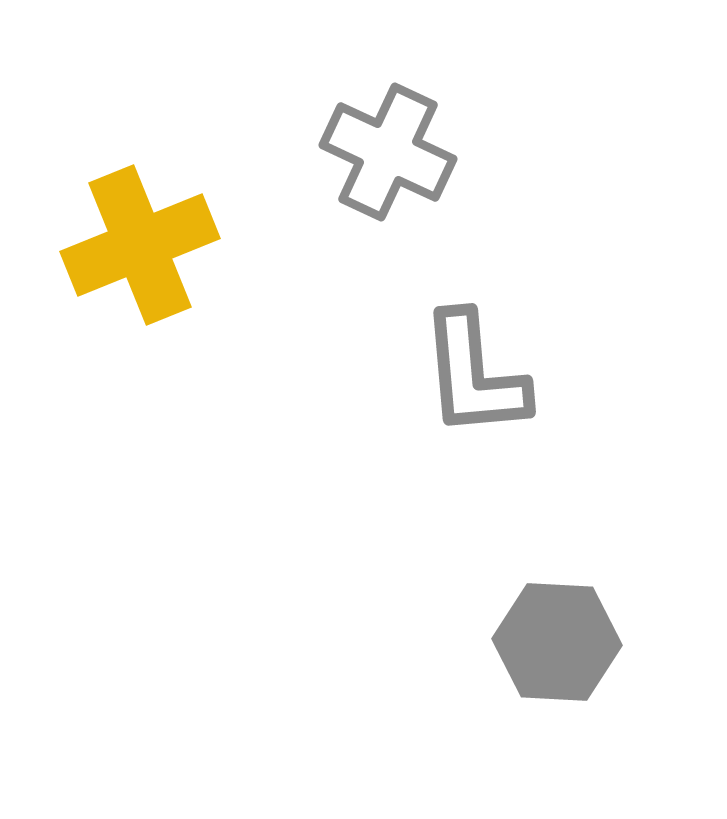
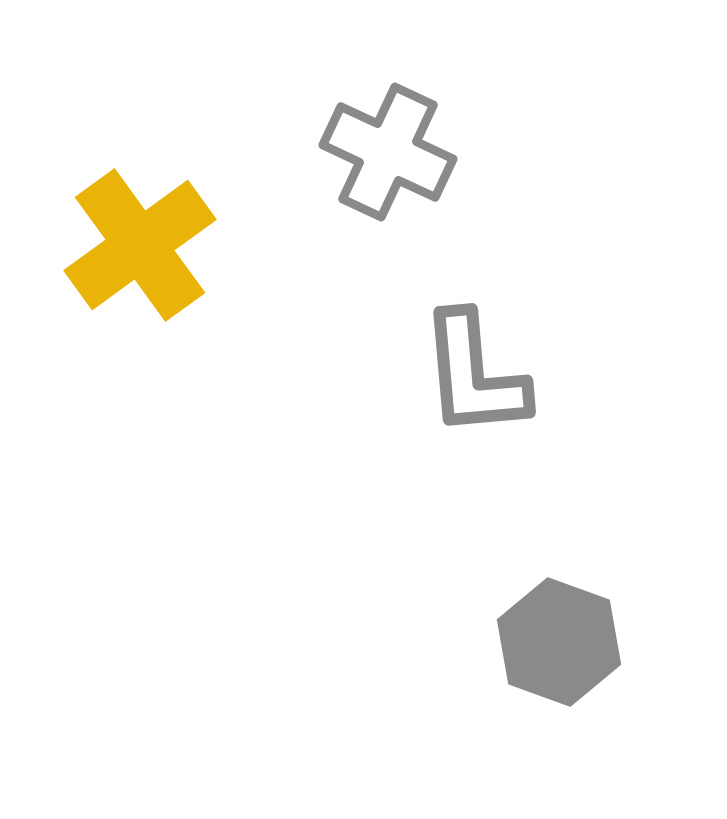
yellow cross: rotated 14 degrees counterclockwise
gray hexagon: moved 2 px right; rotated 17 degrees clockwise
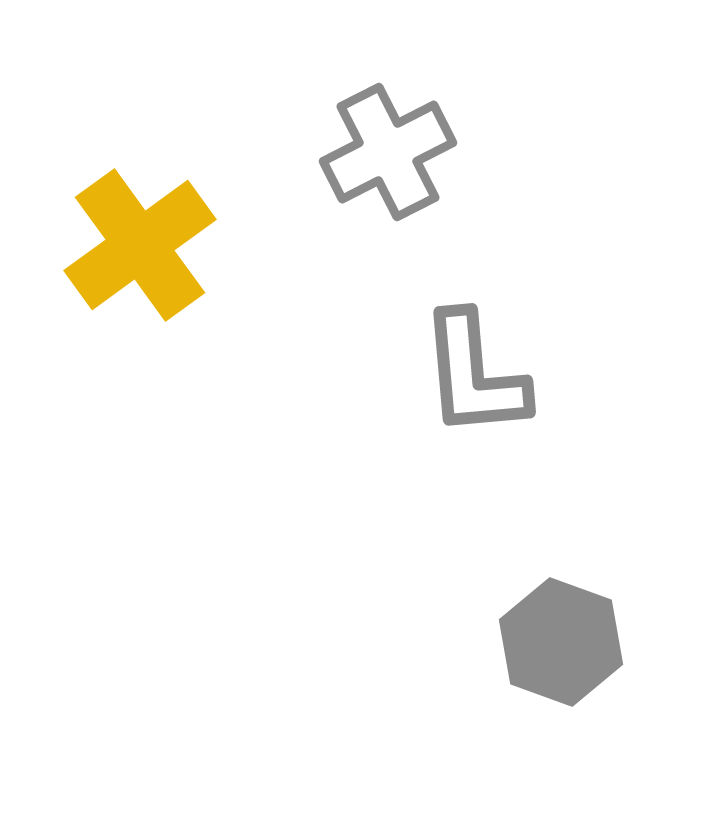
gray cross: rotated 38 degrees clockwise
gray hexagon: moved 2 px right
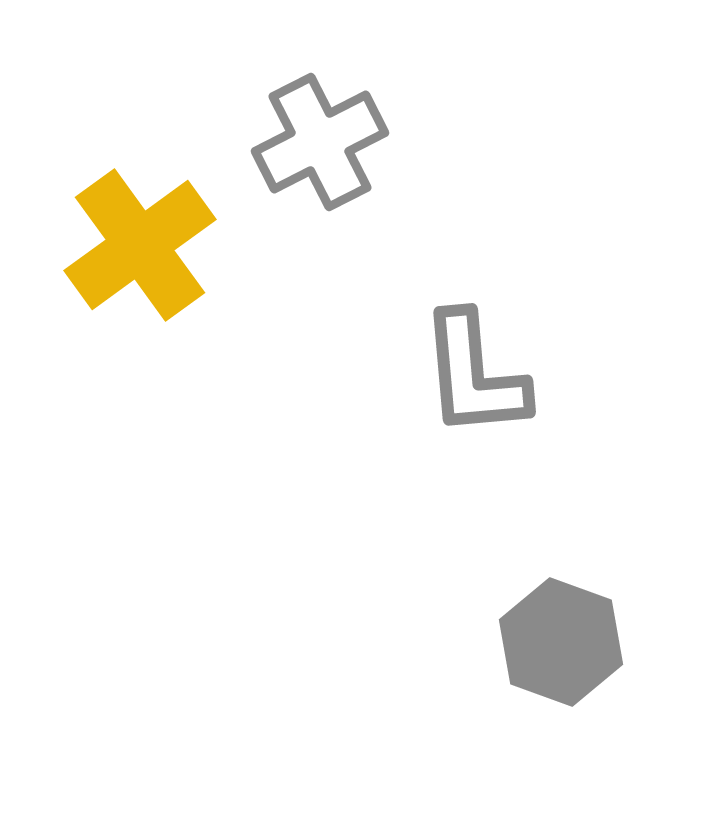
gray cross: moved 68 px left, 10 px up
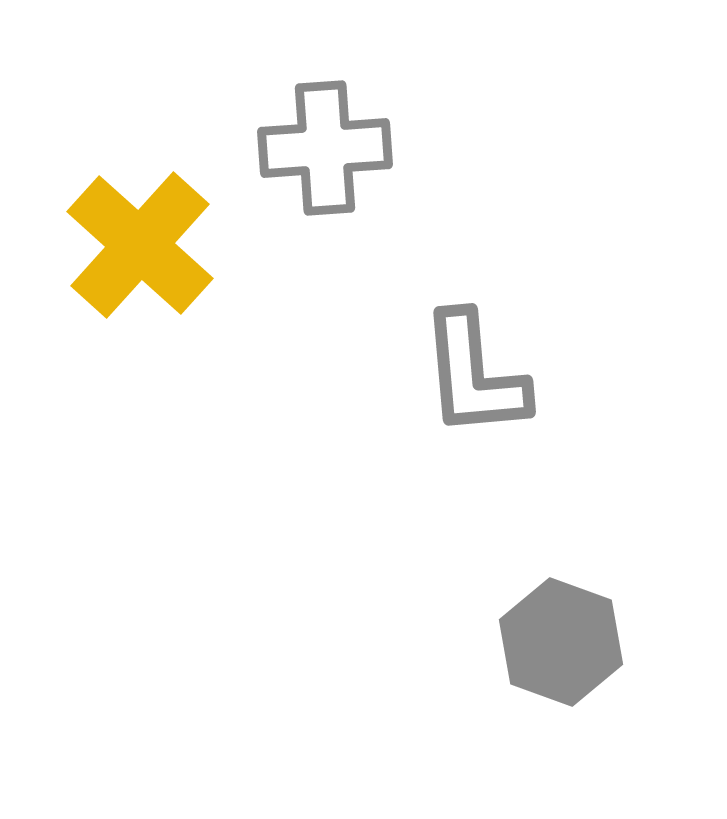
gray cross: moved 5 px right, 6 px down; rotated 23 degrees clockwise
yellow cross: rotated 12 degrees counterclockwise
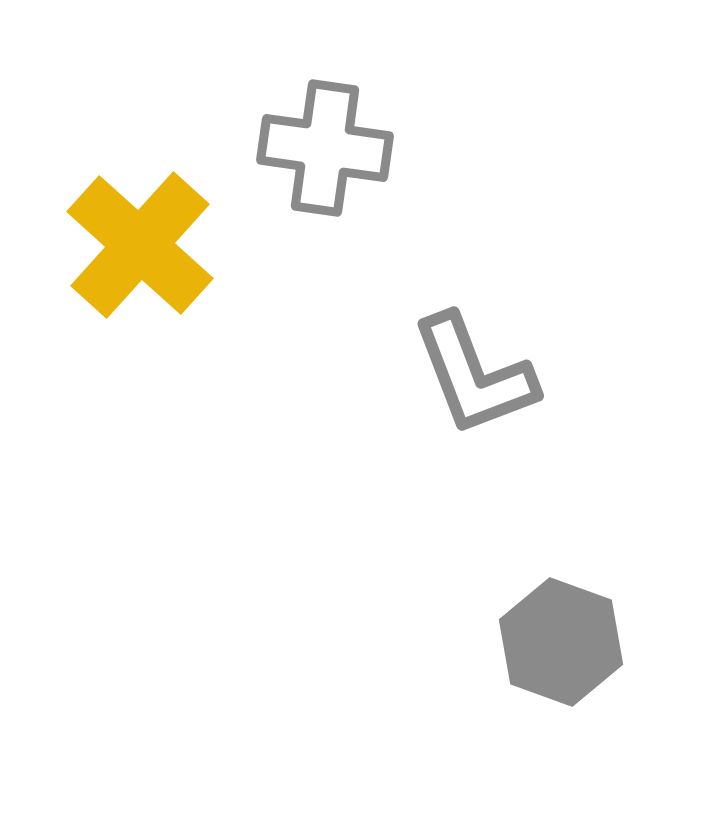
gray cross: rotated 12 degrees clockwise
gray L-shape: rotated 16 degrees counterclockwise
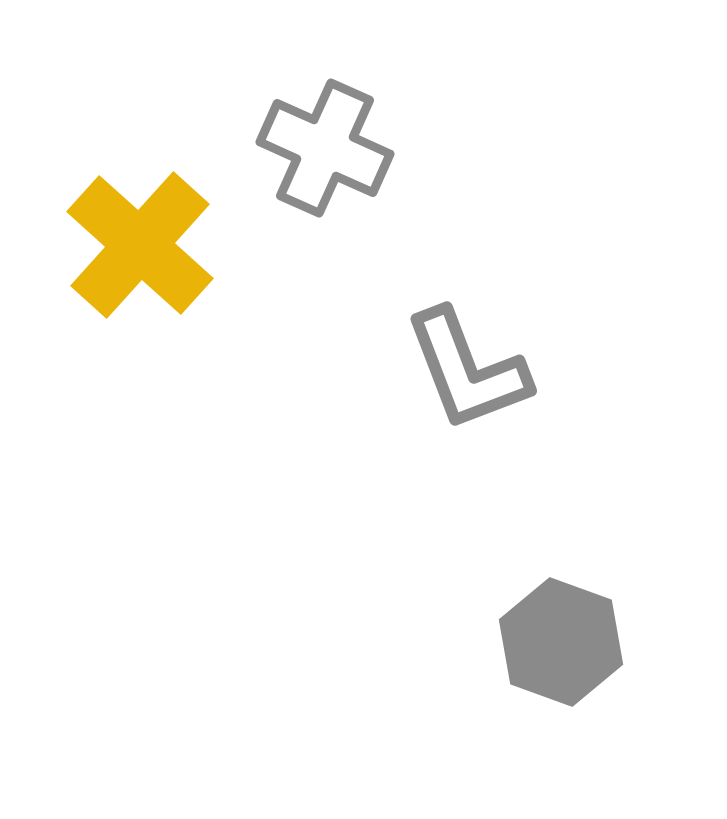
gray cross: rotated 16 degrees clockwise
gray L-shape: moved 7 px left, 5 px up
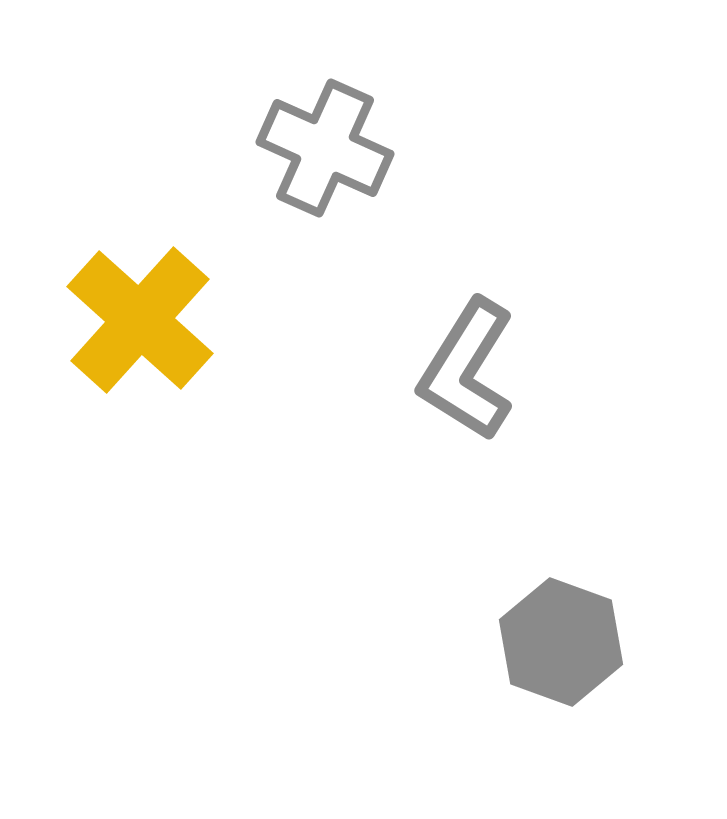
yellow cross: moved 75 px down
gray L-shape: rotated 53 degrees clockwise
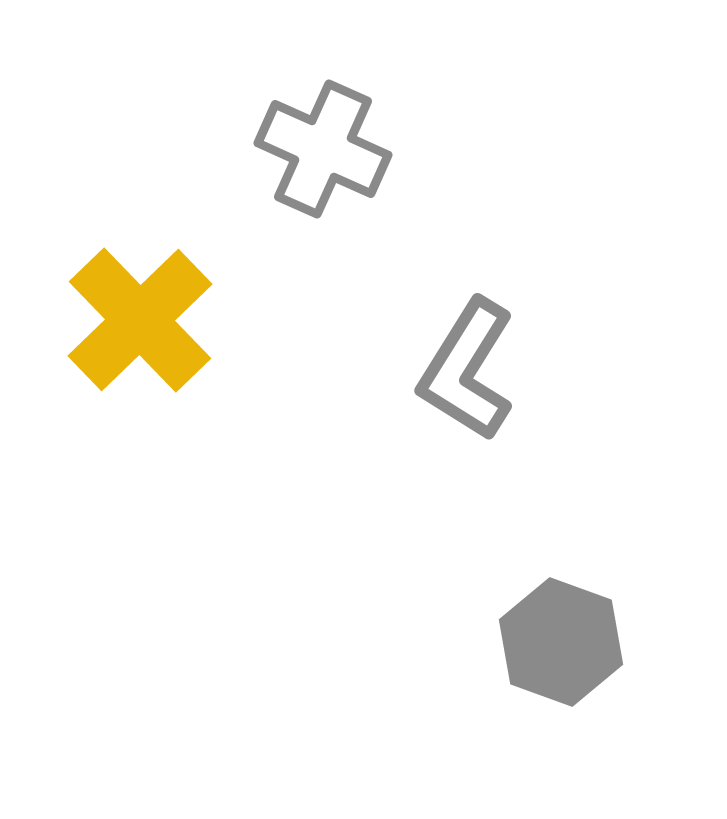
gray cross: moved 2 px left, 1 px down
yellow cross: rotated 4 degrees clockwise
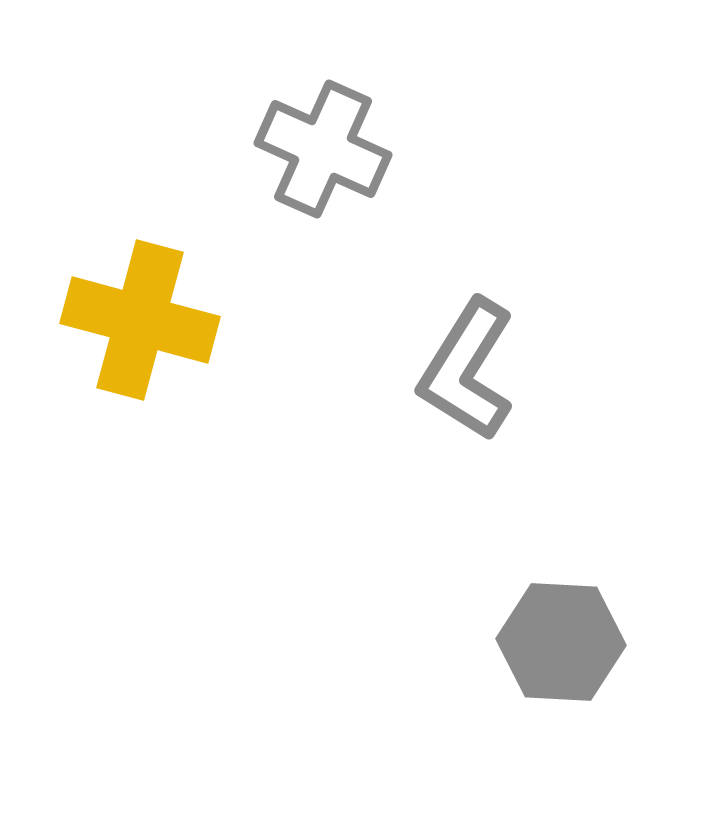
yellow cross: rotated 31 degrees counterclockwise
gray hexagon: rotated 17 degrees counterclockwise
